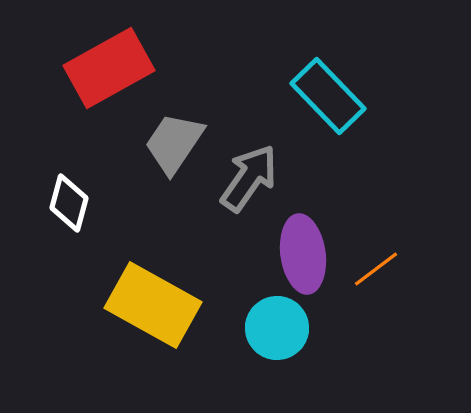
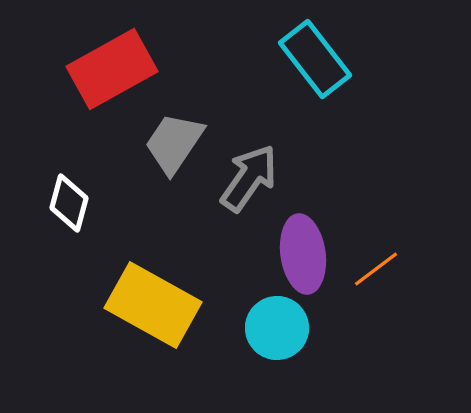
red rectangle: moved 3 px right, 1 px down
cyan rectangle: moved 13 px left, 37 px up; rotated 6 degrees clockwise
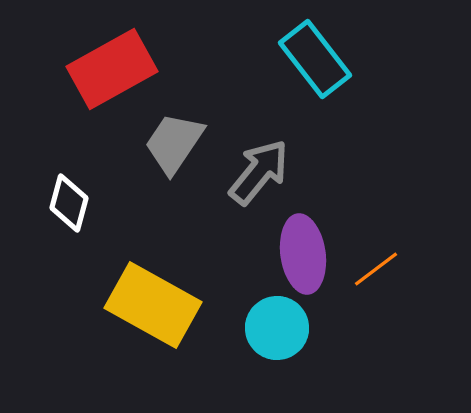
gray arrow: moved 10 px right, 6 px up; rotated 4 degrees clockwise
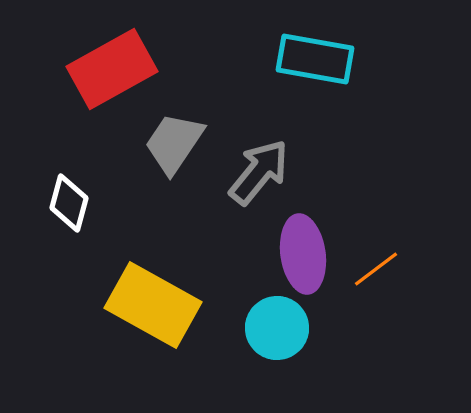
cyan rectangle: rotated 42 degrees counterclockwise
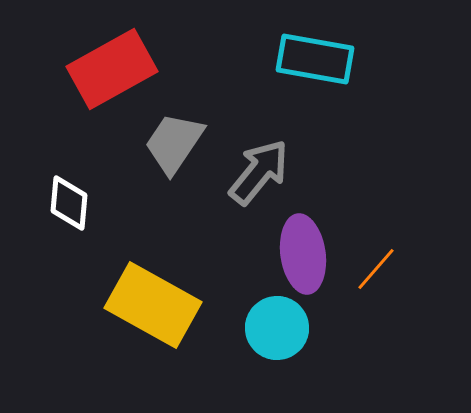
white diamond: rotated 10 degrees counterclockwise
orange line: rotated 12 degrees counterclockwise
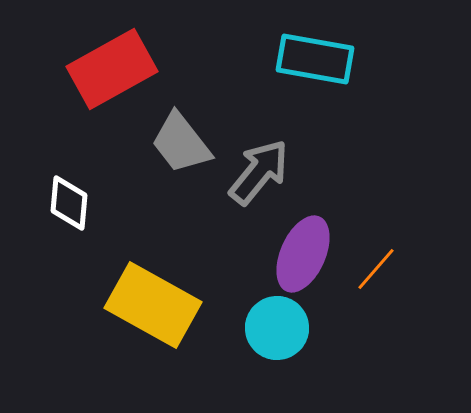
gray trapezoid: moved 7 px right; rotated 72 degrees counterclockwise
purple ellipse: rotated 32 degrees clockwise
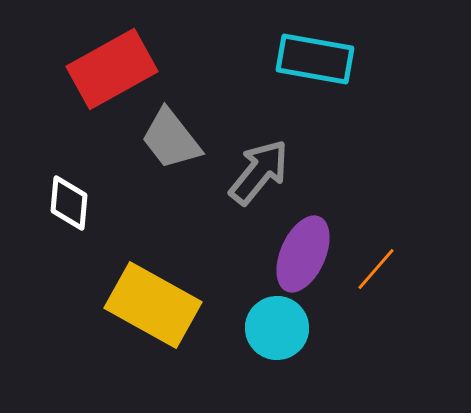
gray trapezoid: moved 10 px left, 4 px up
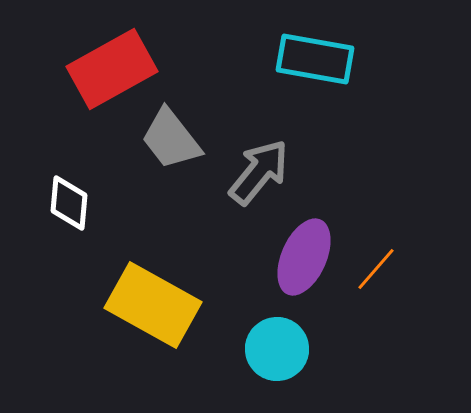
purple ellipse: moved 1 px right, 3 px down
cyan circle: moved 21 px down
